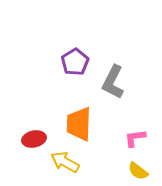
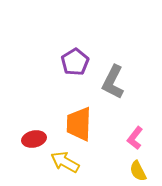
pink L-shape: rotated 45 degrees counterclockwise
yellow semicircle: rotated 25 degrees clockwise
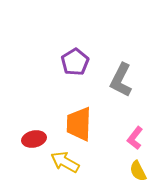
gray L-shape: moved 8 px right, 2 px up
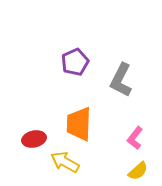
purple pentagon: rotated 8 degrees clockwise
yellow semicircle: rotated 105 degrees counterclockwise
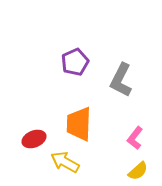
red ellipse: rotated 10 degrees counterclockwise
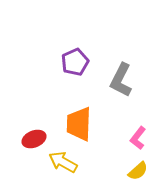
pink L-shape: moved 3 px right
yellow arrow: moved 2 px left
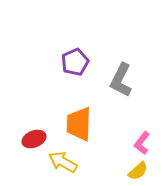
pink L-shape: moved 4 px right, 5 px down
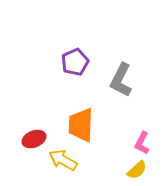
orange trapezoid: moved 2 px right, 1 px down
pink L-shape: rotated 10 degrees counterclockwise
yellow arrow: moved 2 px up
yellow semicircle: moved 1 px left, 1 px up
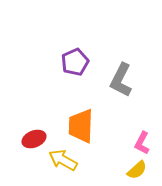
orange trapezoid: moved 1 px down
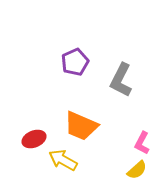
orange trapezoid: rotated 69 degrees counterclockwise
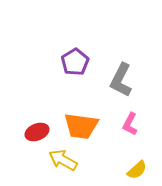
purple pentagon: rotated 8 degrees counterclockwise
orange trapezoid: rotated 15 degrees counterclockwise
red ellipse: moved 3 px right, 7 px up
pink L-shape: moved 12 px left, 19 px up
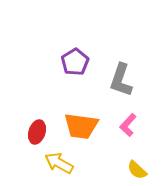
gray L-shape: rotated 8 degrees counterclockwise
pink L-shape: moved 2 px left, 1 px down; rotated 15 degrees clockwise
red ellipse: rotated 50 degrees counterclockwise
yellow arrow: moved 4 px left, 3 px down
yellow semicircle: rotated 85 degrees clockwise
